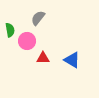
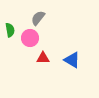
pink circle: moved 3 px right, 3 px up
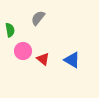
pink circle: moved 7 px left, 13 px down
red triangle: moved 1 px down; rotated 40 degrees clockwise
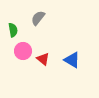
green semicircle: moved 3 px right
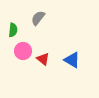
green semicircle: rotated 16 degrees clockwise
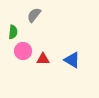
gray semicircle: moved 4 px left, 3 px up
green semicircle: moved 2 px down
red triangle: rotated 40 degrees counterclockwise
